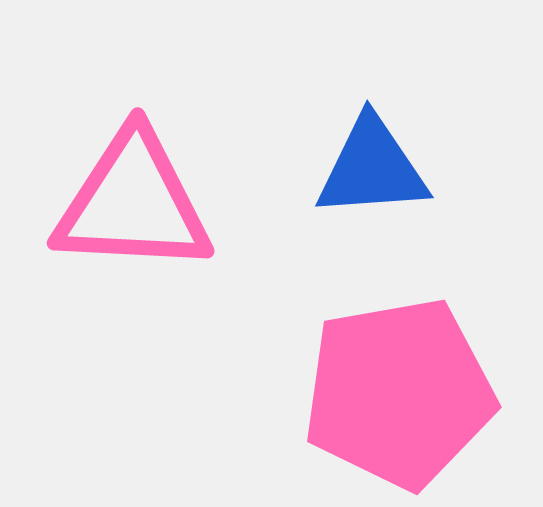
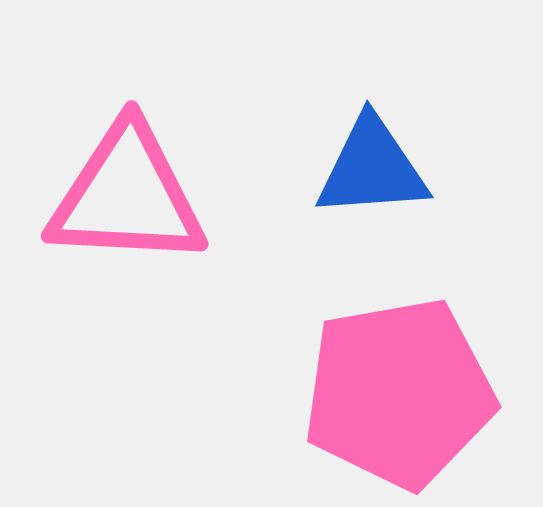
pink triangle: moved 6 px left, 7 px up
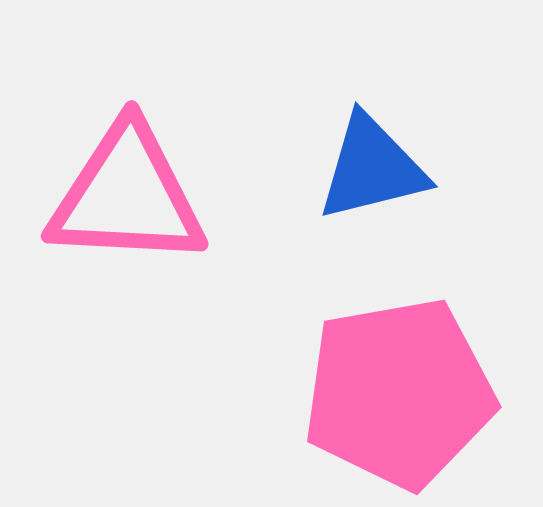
blue triangle: rotated 10 degrees counterclockwise
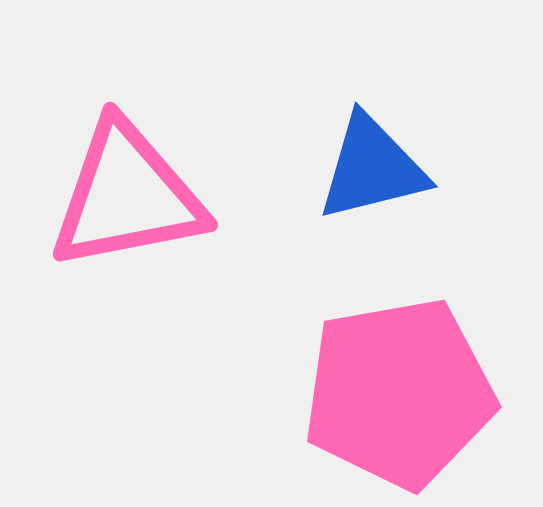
pink triangle: rotated 14 degrees counterclockwise
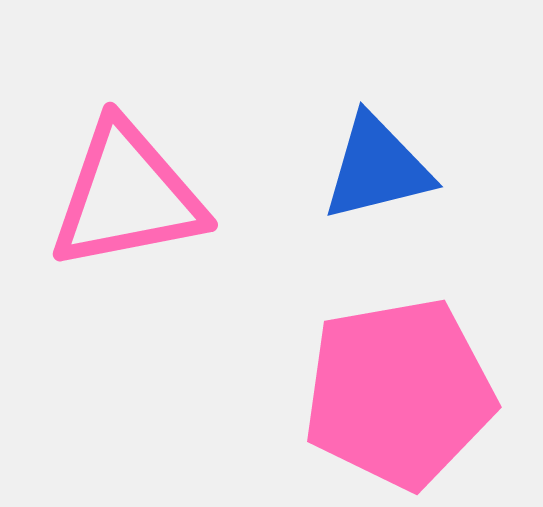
blue triangle: moved 5 px right
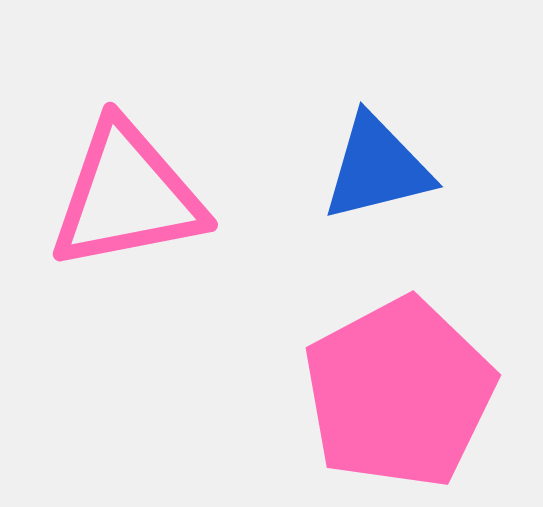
pink pentagon: rotated 18 degrees counterclockwise
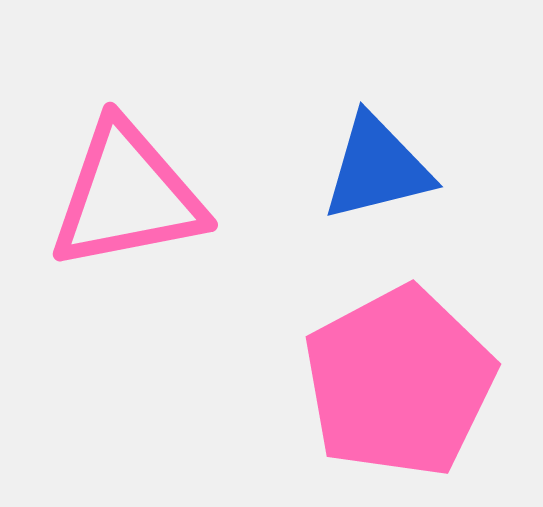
pink pentagon: moved 11 px up
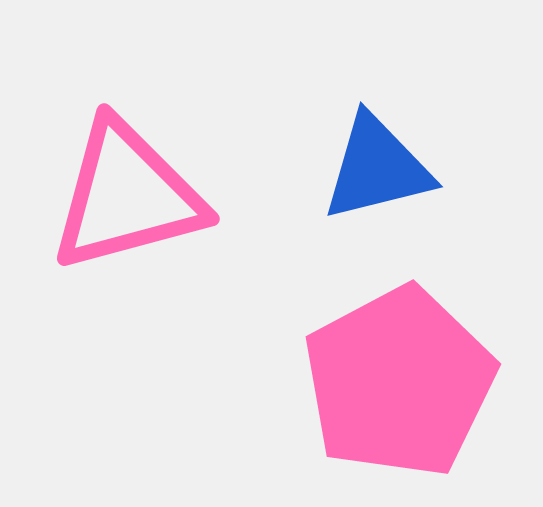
pink triangle: rotated 4 degrees counterclockwise
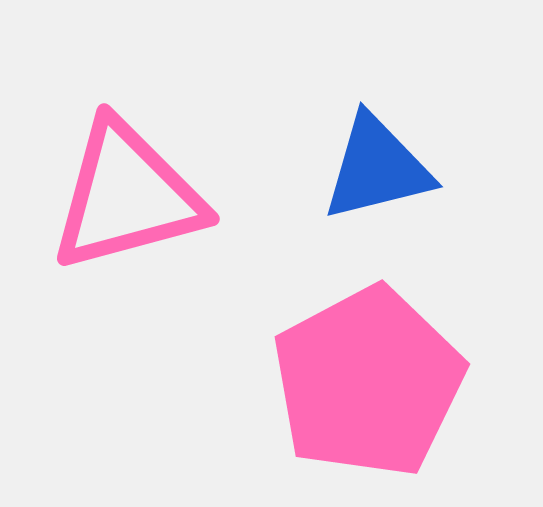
pink pentagon: moved 31 px left
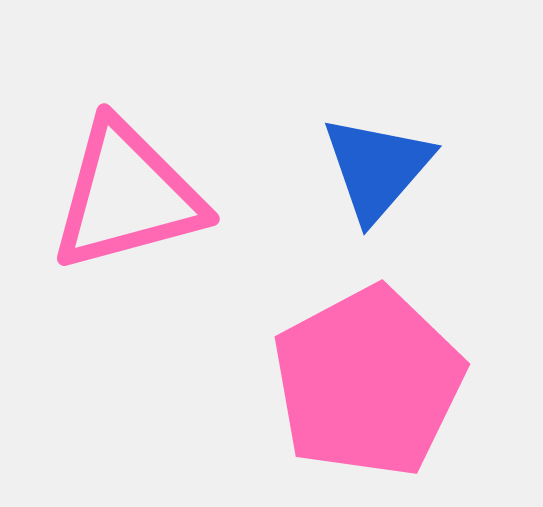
blue triangle: rotated 35 degrees counterclockwise
